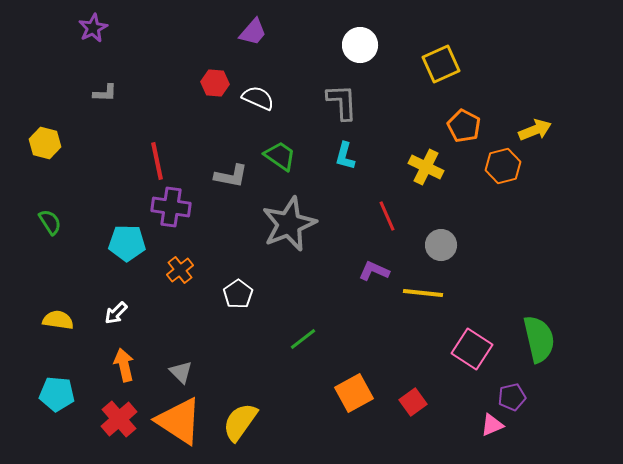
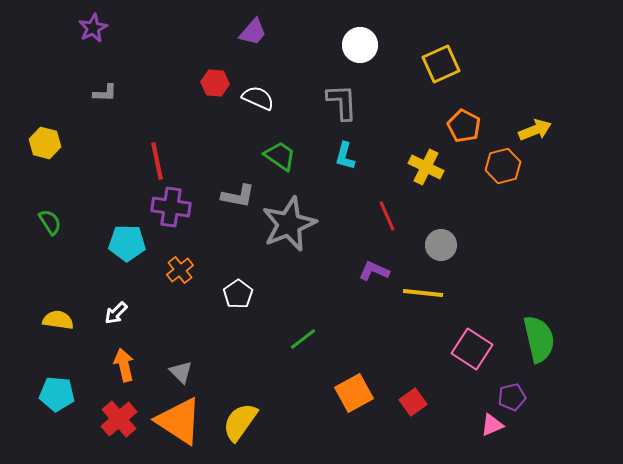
gray L-shape at (231, 176): moved 7 px right, 20 px down
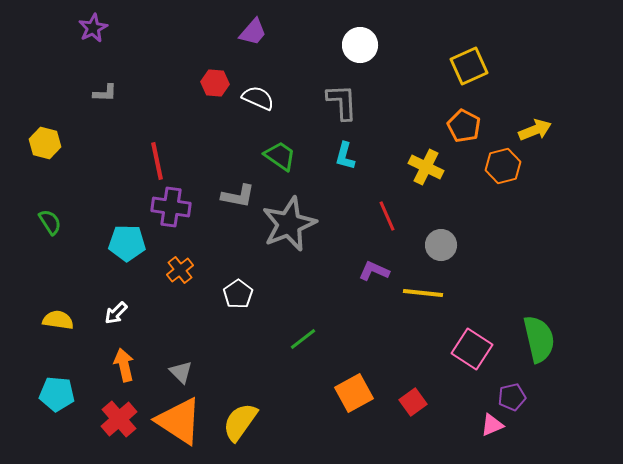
yellow square at (441, 64): moved 28 px right, 2 px down
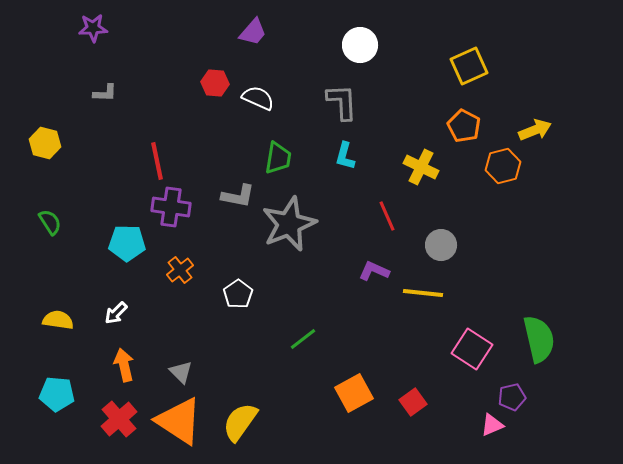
purple star at (93, 28): rotated 24 degrees clockwise
green trapezoid at (280, 156): moved 2 px left, 2 px down; rotated 64 degrees clockwise
yellow cross at (426, 167): moved 5 px left
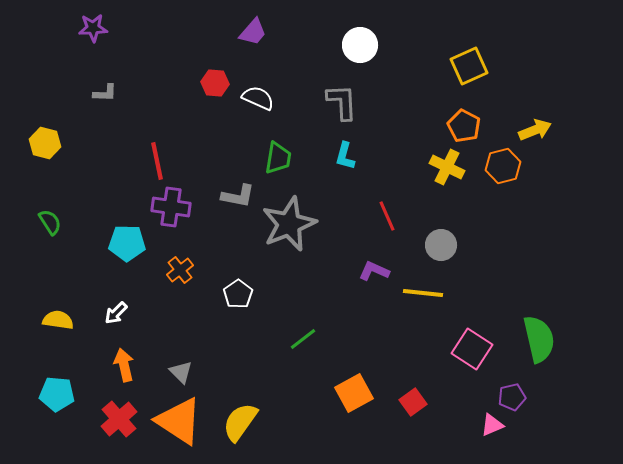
yellow cross at (421, 167): moved 26 px right
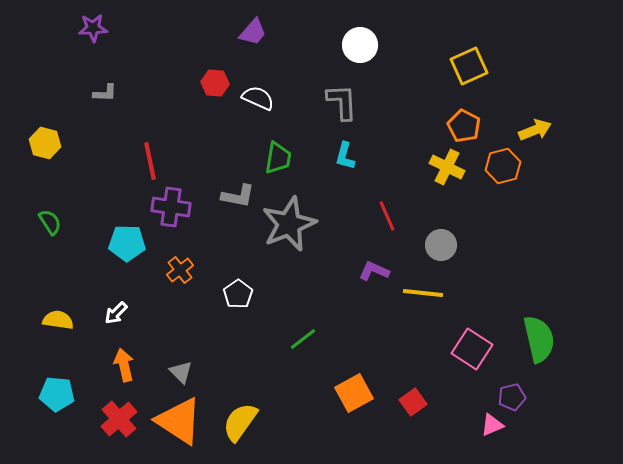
red line at (157, 161): moved 7 px left
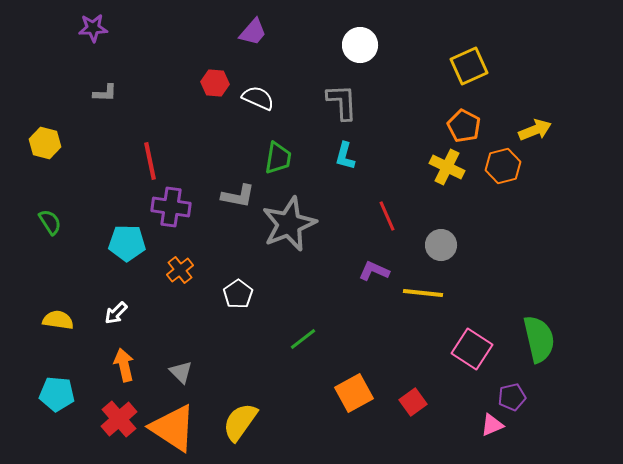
orange triangle at (179, 421): moved 6 px left, 7 px down
